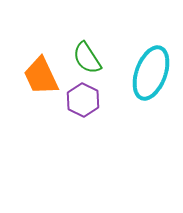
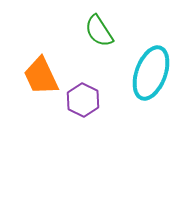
green semicircle: moved 12 px right, 27 px up
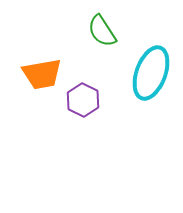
green semicircle: moved 3 px right
orange trapezoid: moved 1 px right, 2 px up; rotated 75 degrees counterclockwise
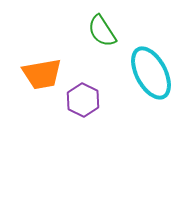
cyan ellipse: rotated 48 degrees counterclockwise
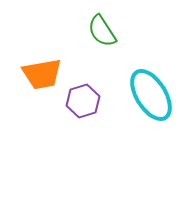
cyan ellipse: moved 22 px down; rotated 4 degrees counterclockwise
purple hexagon: moved 1 px down; rotated 16 degrees clockwise
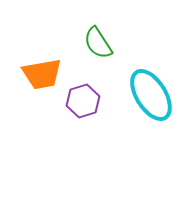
green semicircle: moved 4 px left, 12 px down
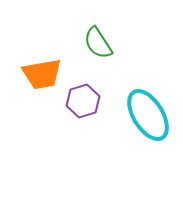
cyan ellipse: moved 3 px left, 20 px down
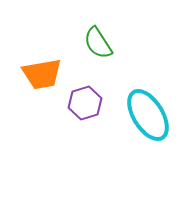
purple hexagon: moved 2 px right, 2 px down
